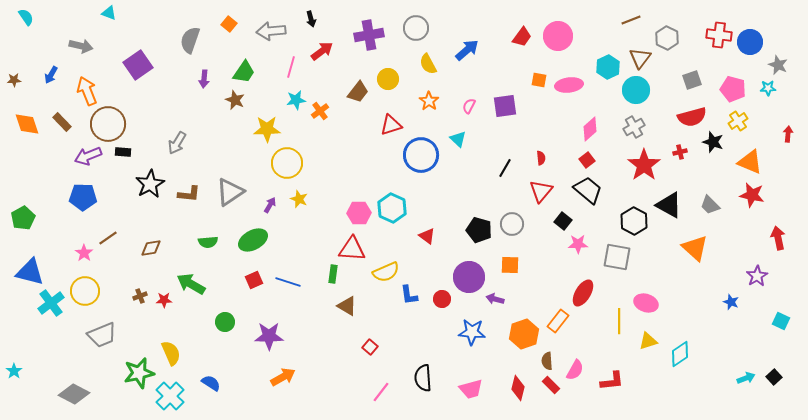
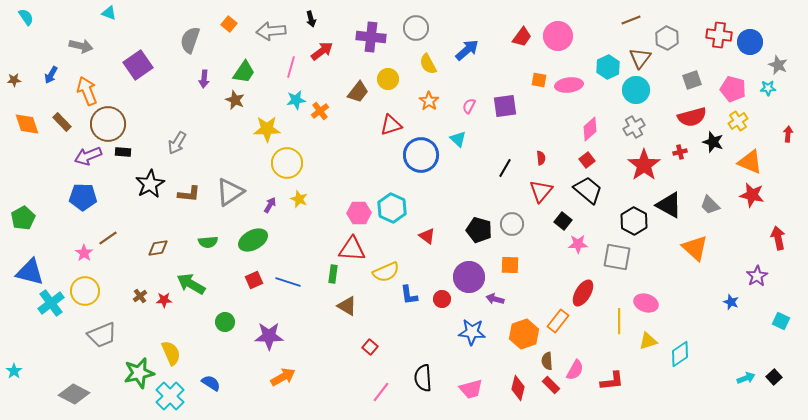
purple cross at (369, 35): moved 2 px right, 2 px down; rotated 16 degrees clockwise
brown diamond at (151, 248): moved 7 px right
brown cross at (140, 296): rotated 16 degrees counterclockwise
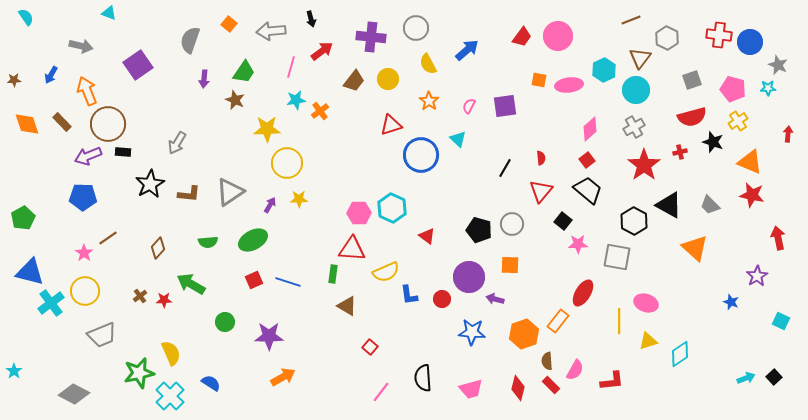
cyan hexagon at (608, 67): moved 4 px left, 3 px down
brown trapezoid at (358, 92): moved 4 px left, 11 px up
yellow star at (299, 199): rotated 24 degrees counterclockwise
brown diamond at (158, 248): rotated 40 degrees counterclockwise
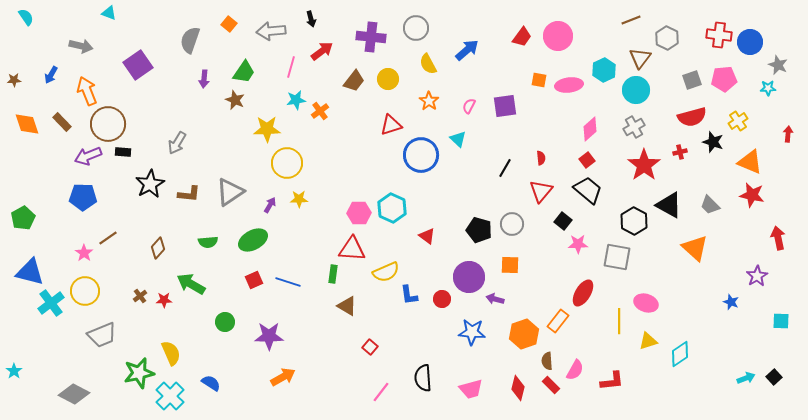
pink pentagon at (733, 89): moved 9 px left, 10 px up; rotated 20 degrees counterclockwise
cyan square at (781, 321): rotated 24 degrees counterclockwise
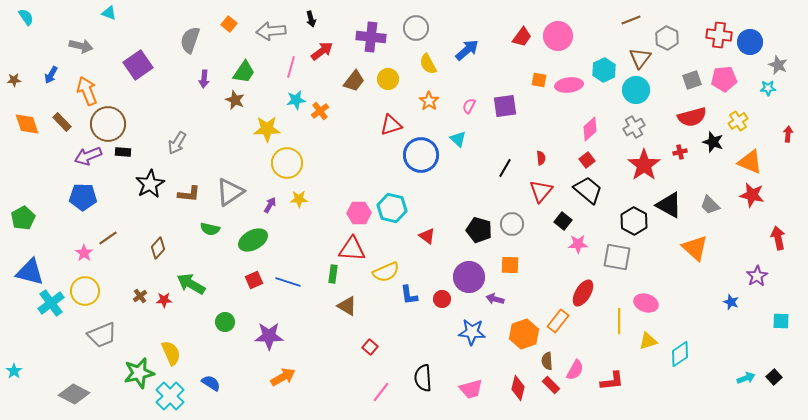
cyan hexagon at (392, 208): rotated 12 degrees counterclockwise
green semicircle at (208, 242): moved 2 px right, 13 px up; rotated 18 degrees clockwise
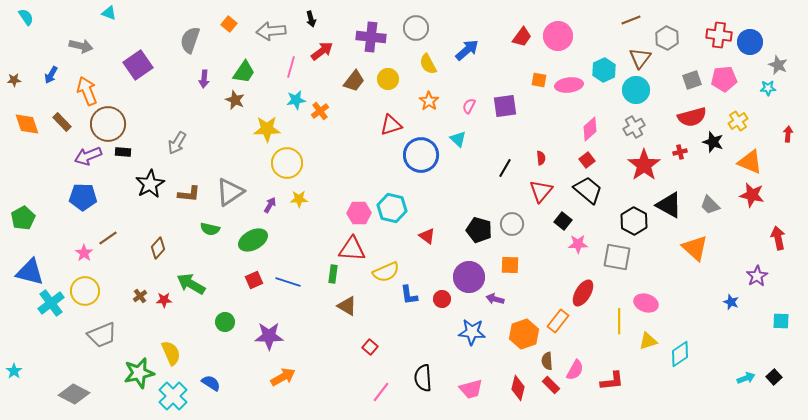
cyan cross at (170, 396): moved 3 px right
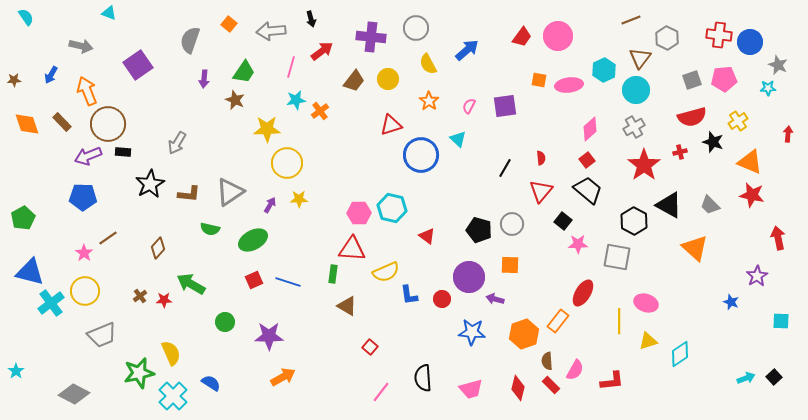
cyan star at (14, 371): moved 2 px right
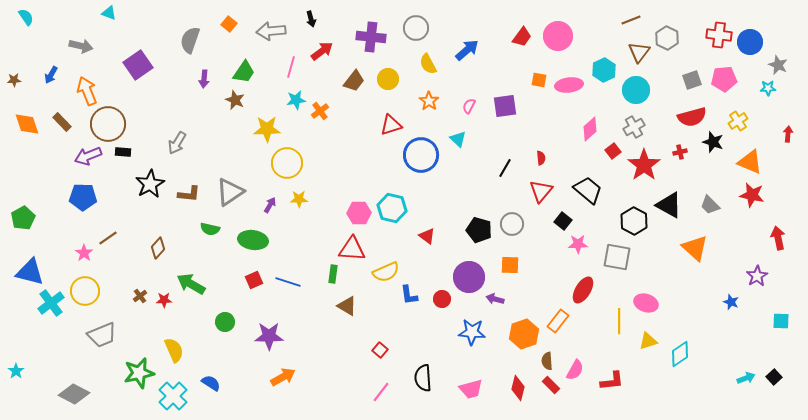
brown triangle at (640, 58): moved 1 px left, 6 px up
red square at (587, 160): moved 26 px right, 9 px up
green ellipse at (253, 240): rotated 36 degrees clockwise
red ellipse at (583, 293): moved 3 px up
red square at (370, 347): moved 10 px right, 3 px down
yellow semicircle at (171, 353): moved 3 px right, 3 px up
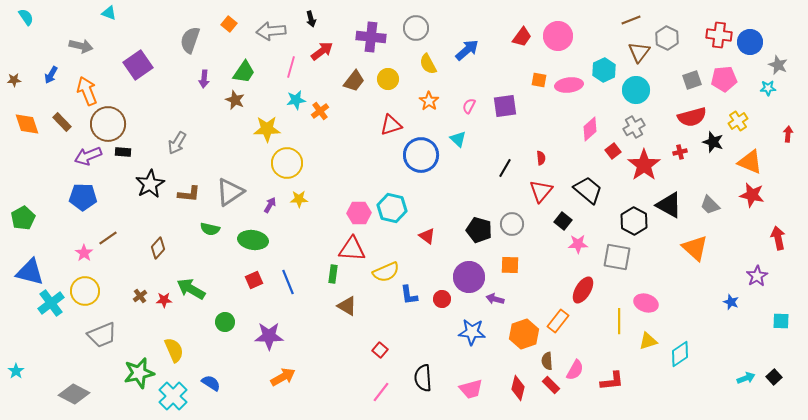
blue line at (288, 282): rotated 50 degrees clockwise
green arrow at (191, 284): moved 5 px down
